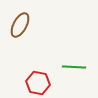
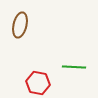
brown ellipse: rotated 15 degrees counterclockwise
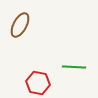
brown ellipse: rotated 15 degrees clockwise
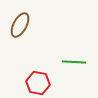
green line: moved 5 px up
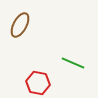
green line: moved 1 px left, 1 px down; rotated 20 degrees clockwise
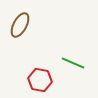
red hexagon: moved 2 px right, 3 px up
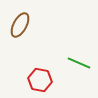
green line: moved 6 px right
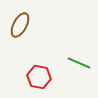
red hexagon: moved 1 px left, 3 px up
